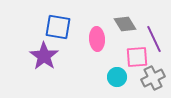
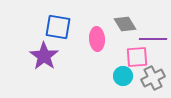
purple line: moved 1 px left; rotated 64 degrees counterclockwise
cyan circle: moved 6 px right, 1 px up
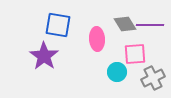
blue square: moved 2 px up
purple line: moved 3 px left, 14 px up
pink square: moved 2 px left, 3 px up
cyan circle: moved 6 px left, 4 px up
